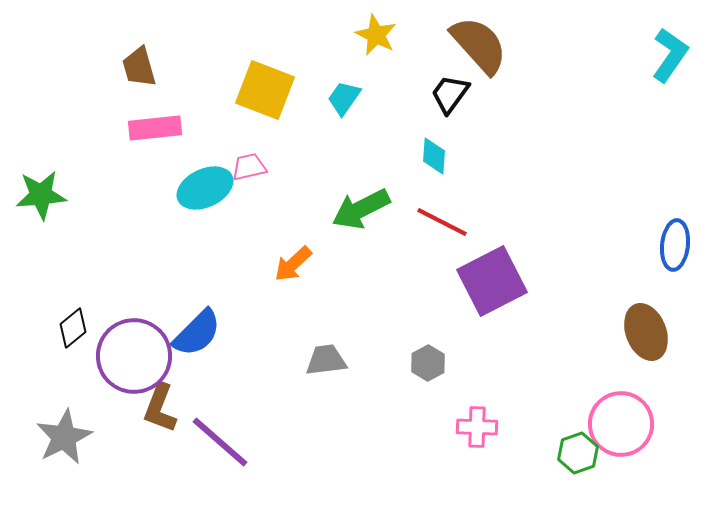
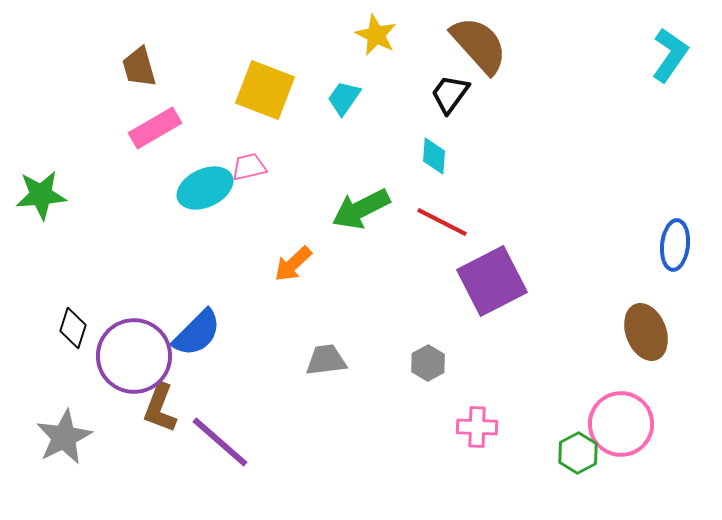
pink rectangle: rotated 24 degrees counterclockwise
black diamond: rotated 33 degrees counterclockwise
green hexagon: rotated 9 degrees counterclockwise
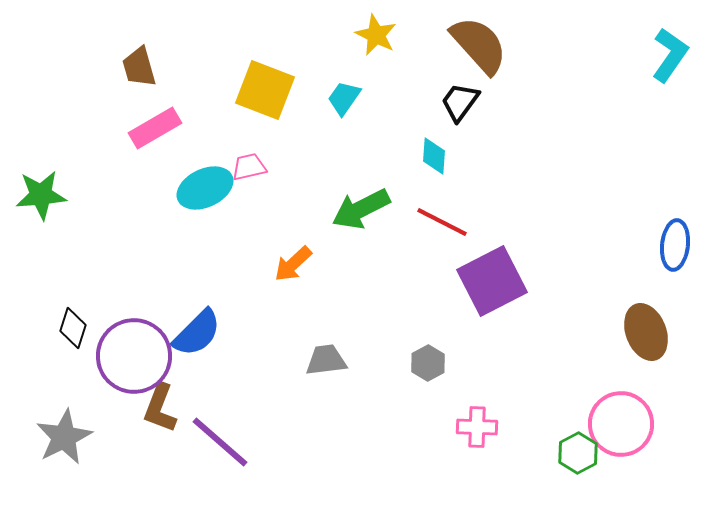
black trapezoid: moved 10 px right, 8 px down
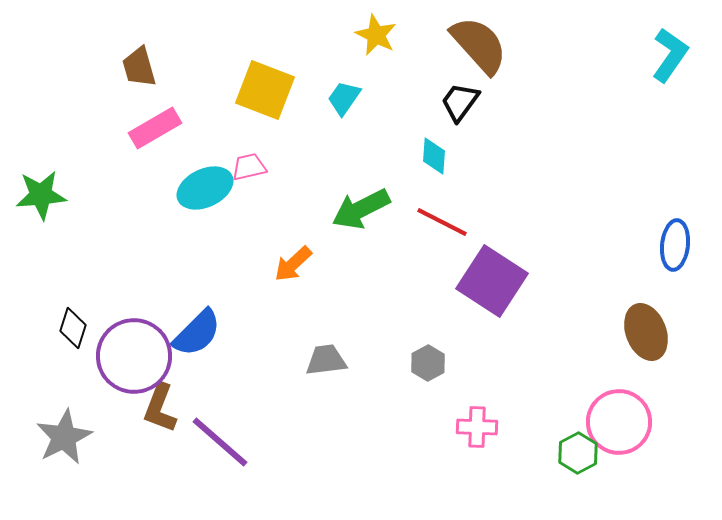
purple square: rotated 30 degrees counterclockwise
pink circle: moved 2 px left, 2 px up
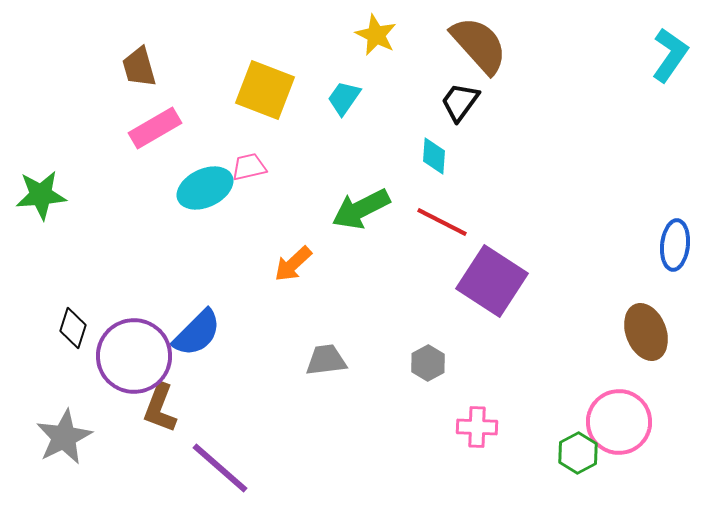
purple line: moved 26 px down
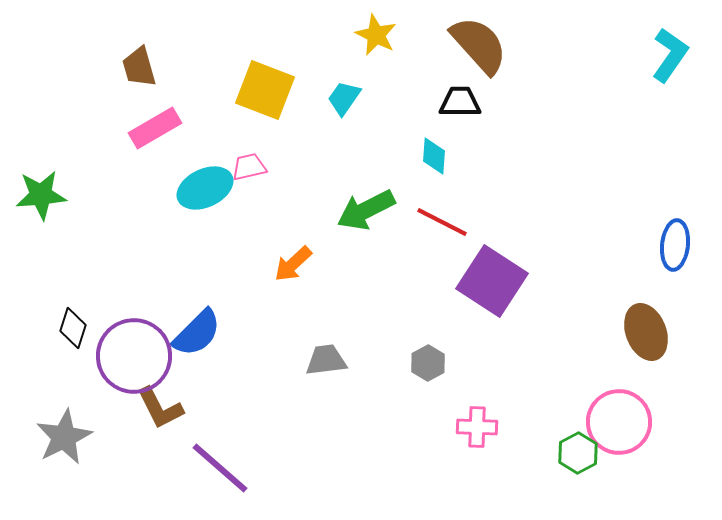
black trapezoid: rotated 54 degrees clockwise
green arrow: moved 5 px right, 1 px down
brown L-shape: rotated 48 degrees counterclockwise
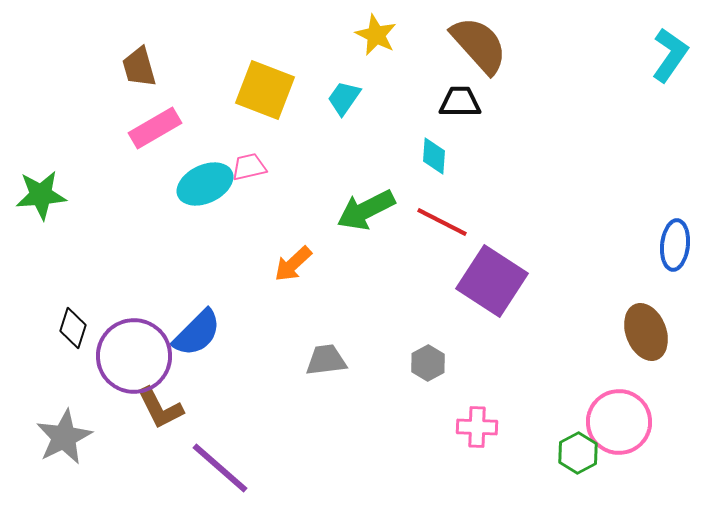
cyan ellipse: moved 4 px up
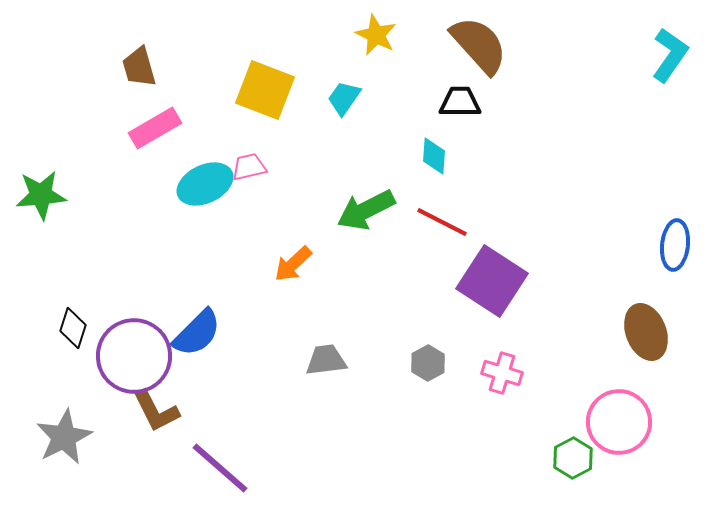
brown L-shape: moved 4 px left, 3 px down
pink cross: moved 25 px right, 54 px up; rotated 15 degrees clockwise
green hexagon: moved 5 px left, 5 px down
